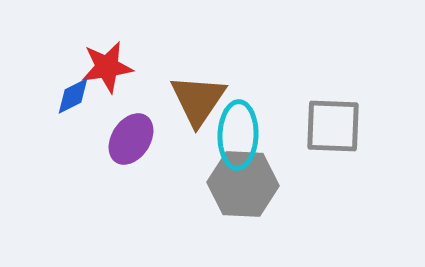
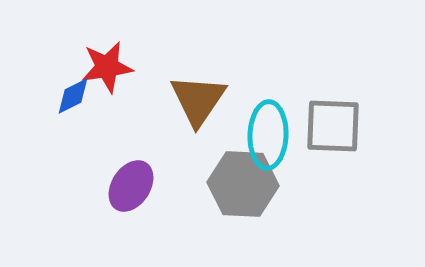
cyan ellipse: moved 30 px right
purple ellipse: moved 47 px down
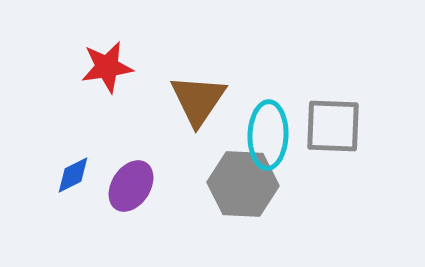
blue diamond: moved 79 px down
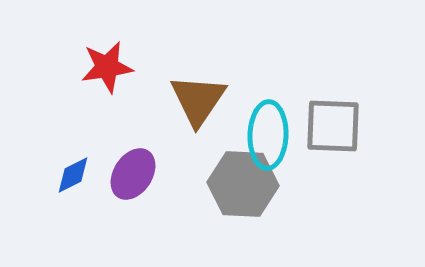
purple ellipse: moved 2 px right, 12 px up
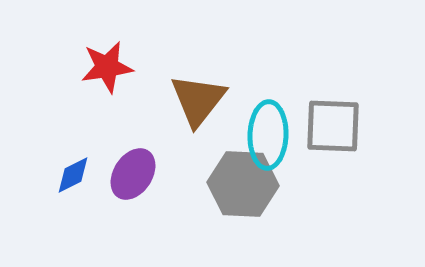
brown triangle: rotated 4 degrees clockwise
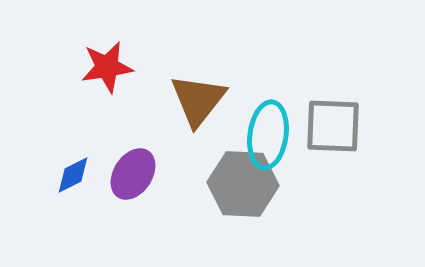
cyan ellipse: rotated 6 degrees clockwise
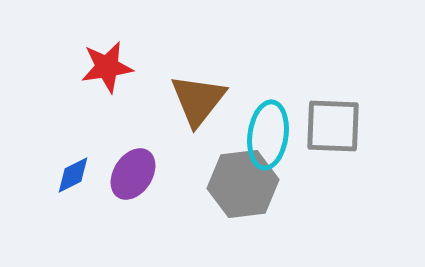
gray hexagon: rotated 10 degrees counterclockwise
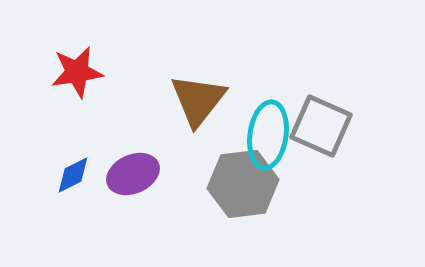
red star: moved 30 px left, 5 px down
gray square: moved 12 px left; rotated 22 degrees clockwise
purple ellipse: rotated 33 degrees clockwise
